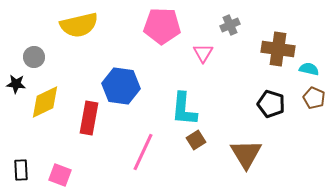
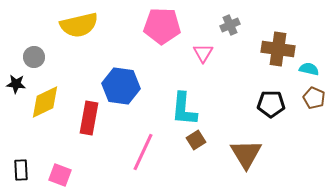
black pentagon: rotated 16 degrees counterclockwise
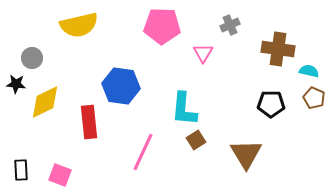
gray circle: moved 2 px left, 1 px down
cyan semicircle: moved 2 px down
red rectangle: moved 4 px down; rotated 16 degrees counterclockwise
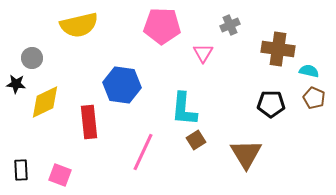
blue hexagon: moved 1 px right, 1 px up
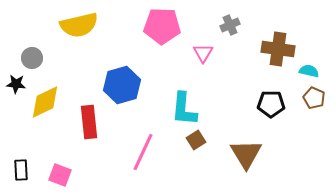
blue hexagon: rotated 24 degrees counterclockwise
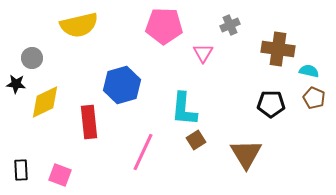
pink pentagon: moved 2 px right
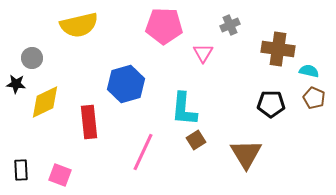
blue hexagon: moved 4 px right, 1 px up
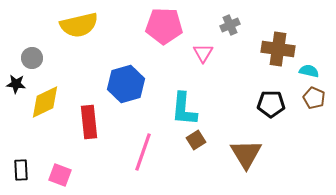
pink line: rotated 6 degrees counterclockwise
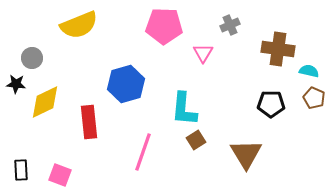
yellow semicircle: rotated 9 degrees counterclockwise
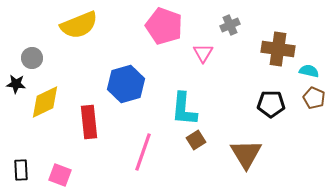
pink pentagon: rotated 18 degrees clockwise
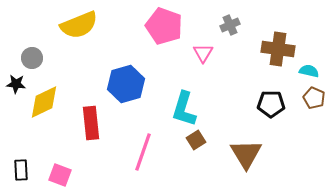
yellow diamond: moved 1 px left
cyan L-shape: rotated 12 degrees clockwise
red rectangle: moved 2 px right, 1 px down
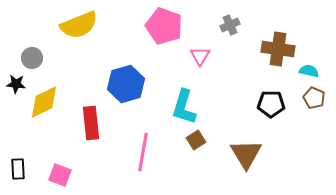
pink triangle: moved 3 px left, 3 px down
cyan L-shape: moved 2 px up
pink line: rotated 9 degrees counterclockwise
black rectangle: moved 3 px left, 1 px up
